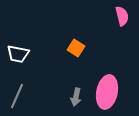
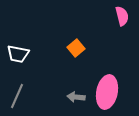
orange square: rotated 18 degrees clockwise
gray arrow: rotated 84 degrees clockwise
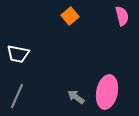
orange square: moved 6 px left, 32 px up
gray arrow: rotated 30 degrees clockwise
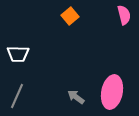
pink semicircle: moved 2 px right, 1 px up
white trapezoid: rotated 10 degrees counterclockwise
pink ellipse: moved 5 px right
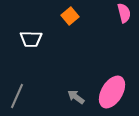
pink semicircle: moved 2 px up
white trapezoid: moved 13 px right, 15 px up
pink ellipse: rotated 20 degrees clockwise
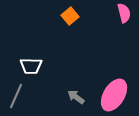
white trapezoid: moved 27 px down
pink ellipse: moved 2 px right, 3 px down
gray line: moved 1 px left
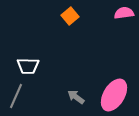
pink semicircle: rotated 84 degrees counterclockwise
white trapezoid: moved 3 px left
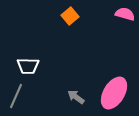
pink semicircle: moved 1 px right, 1 px down; rotated 24 degrees clockwise
pink ellipse: moved 2 px up
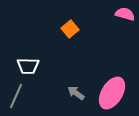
orange square: moved 13 px down
pink ellipse: moved 2 px left
gray arrow: moved 4 px up
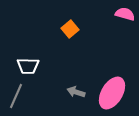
gray arrow: moved 1 px up; rotated 18 degrees counterclockwise
